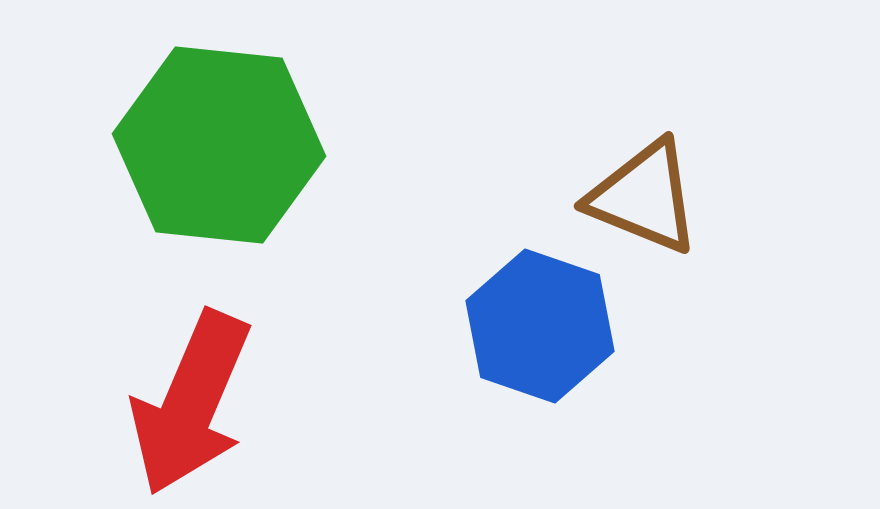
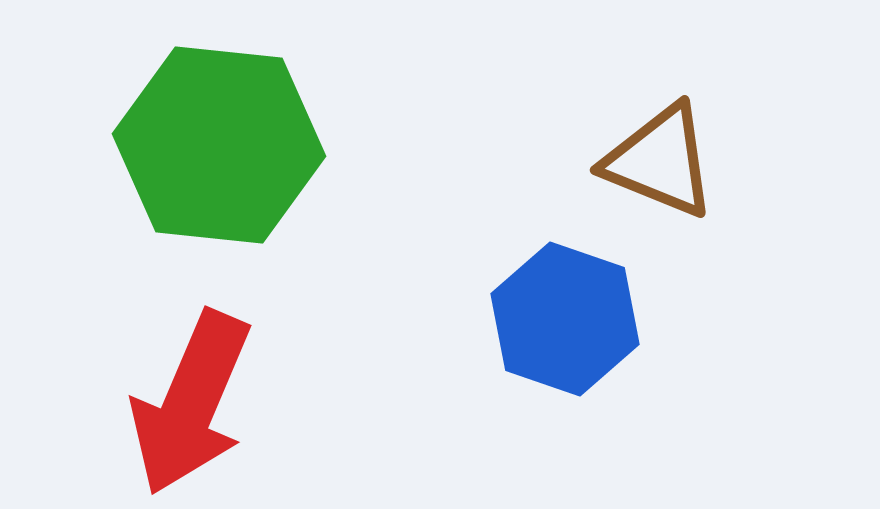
brown triangle: moved 16 px right, 36 px up
blue hexagon: moved 25 px right, 7 px up
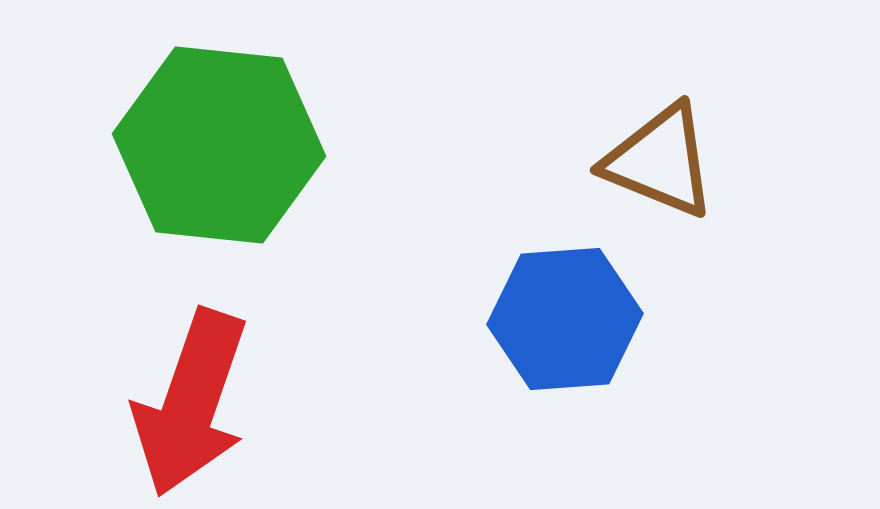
blue hexagon: rotated 23 degrees counterclockwise
red arrow: rotated 4 degrees counterclockwise
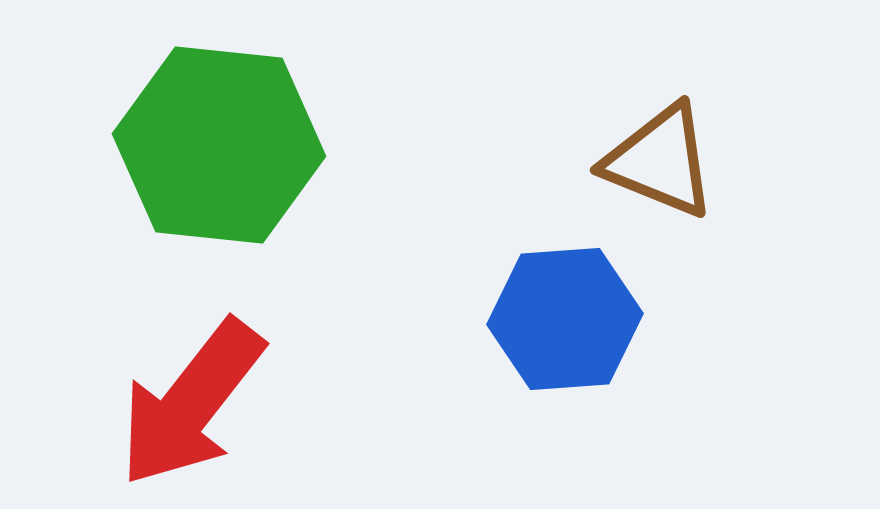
red arrow: rotated 19 degrees clockwise
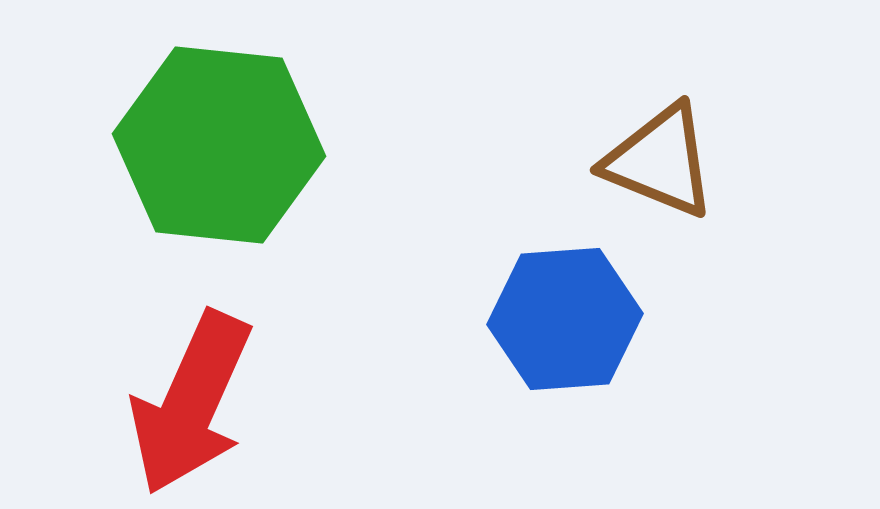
red arrow: rotated 14 degrees counterclockwise
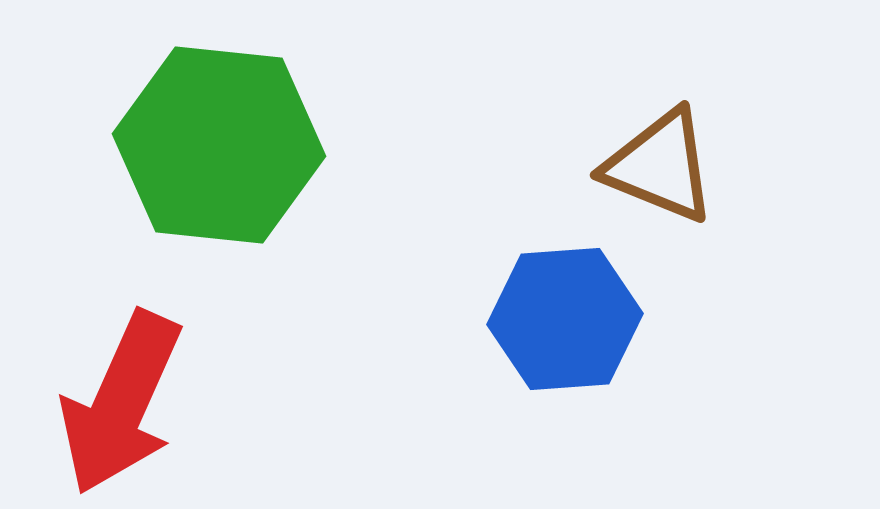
brown triangle: moved 5 px down
red arrow: moved 70 px left
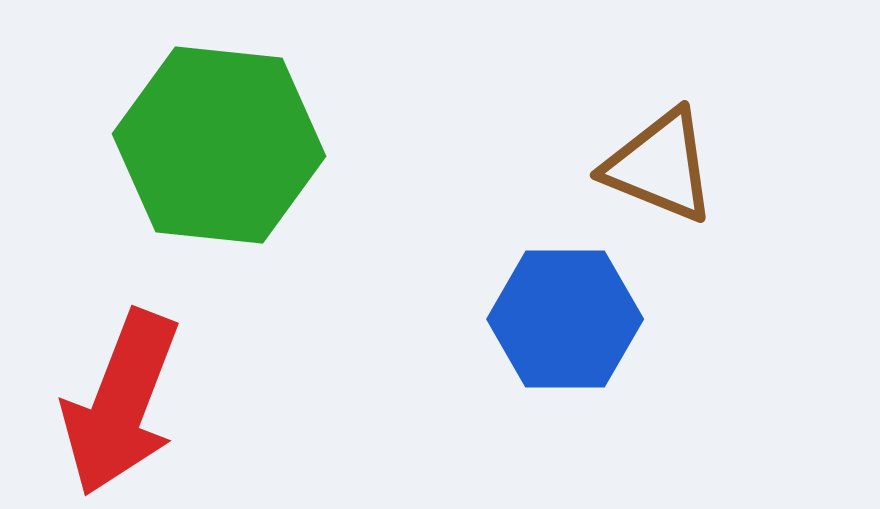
blue hexagon: rotated 4 degrees clockwise
red arrow: rotated 3 degrees counterclockwise
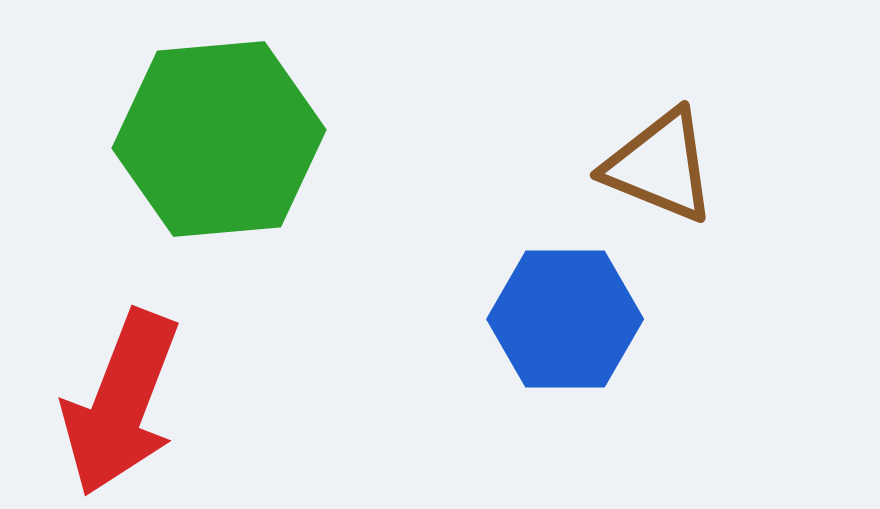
green hexagon: moved 6 px up; rotated 11 degrees counterclockwise
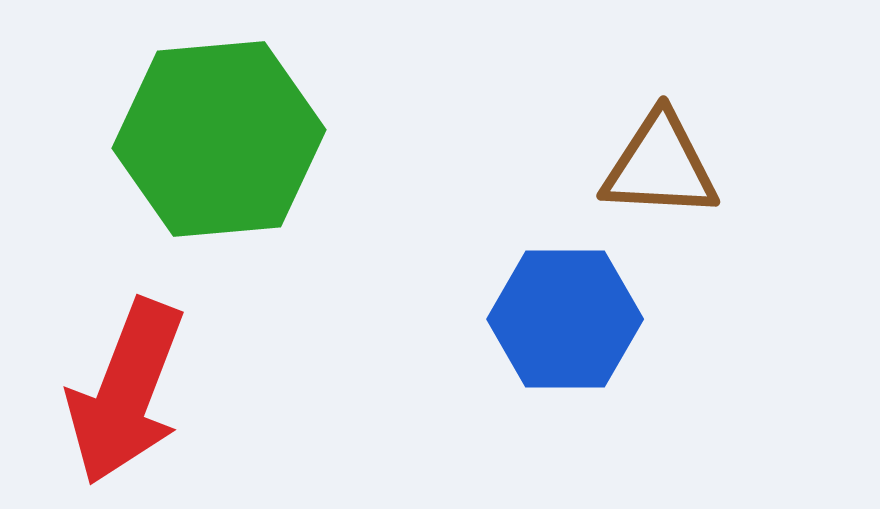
brown triangle: rotated 19 degrees counterclockwise
red arrow: moved 5 px right, 11 px up
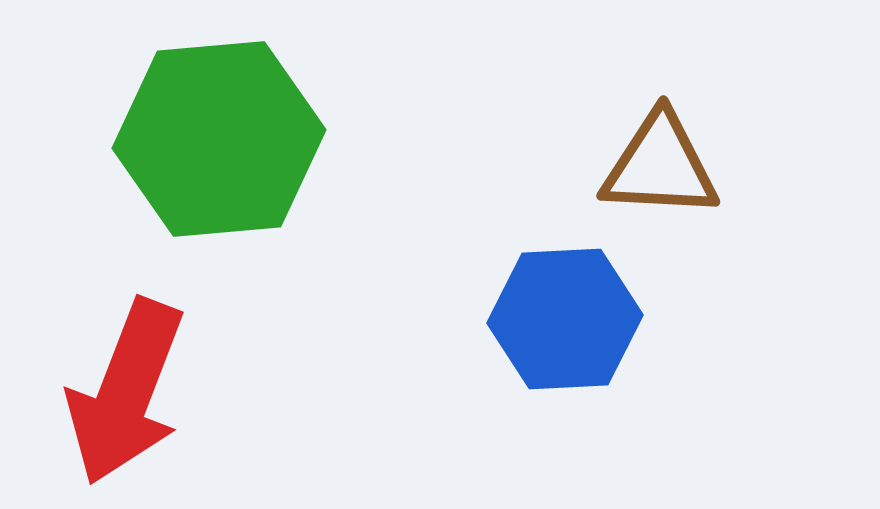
blue hexagon: rotated 3 degrees counterclockwise
